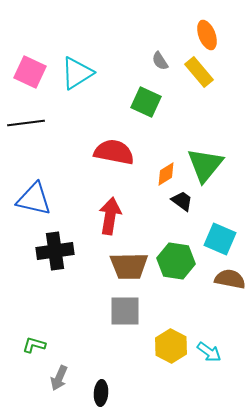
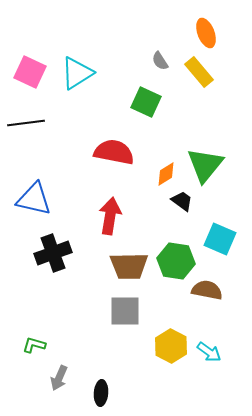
orange ellipse: moved 1 px left, 2 px up
black cross: moved 2 px left, 2 px down; rotated 12 degrees counterclockwise
brown semicircle: moved 23 px left, 11 px down
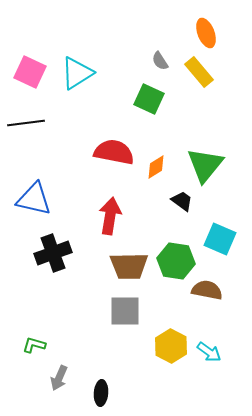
green square: moved 3 px right, 3 px up
orange diamond: moved 10 px left, 7 px up
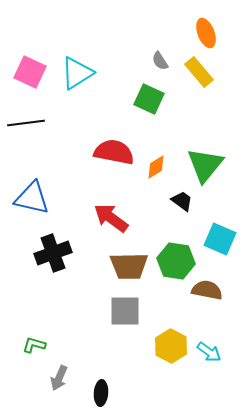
blue triangle: moved 2 px left, 1 px up
red arrow: moved 1 px right, 2 px down; rotated 63 degrees counterclockwise
